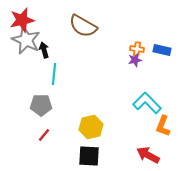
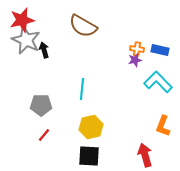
blue rectangle: moved 2 px left
cyan line: moved 28 px right, 15 px down
cyan L-shape: moved 11 px right, 21 px up
red arrow: moved 3 px left; rotated 45 degrees clockwise
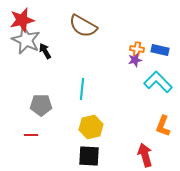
black arrow: moved 1 px right, 1 px down; rotated 14 degrees counterclockwise
red line: moved 13 px left; rotated 48 degrees clockwise
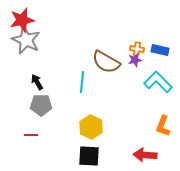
brown semicircle: moved 23 px right, 36 px down
black arrow: moved 8 px left, 31 px down
cyan line: moved 7 px up
yellow hexagon: rotated 20 degrees counterclockwise
red arrow: rotated 70 degrees counterclockwise
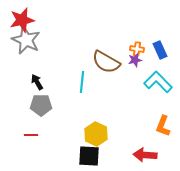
blue rectangle: rotated 54 degrees clockwise
yellow hexagon: moved 5 px right, 7 px down
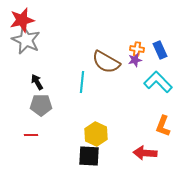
red arrow: moved 2 px up
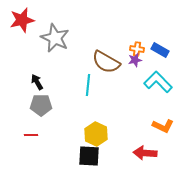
gray star: moved 29 px right, 2 px up
blue rectangle: rotated 36 degrees counterclockwise
cyan line: moved 6 px right, 3 px down
orange L-shape: rotated 85 degrees counterclockwise
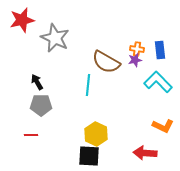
blue rectangle: rotated 54 degrees clockwise
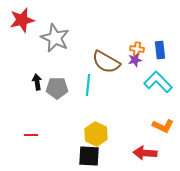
black arrow: rotated 21 degrees clockwise
gray pentagon: moved 16 px right, 17 px up
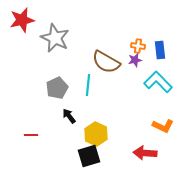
orange cross: moved 1 px right, 3 px up
black arrow: moved 32 px right, 34 px down; rotated 28 degrees counterclockwise
gray pentagon: rotated 25 degrees counterclockwise
black square: rotated 20 degrees counterclockwise
